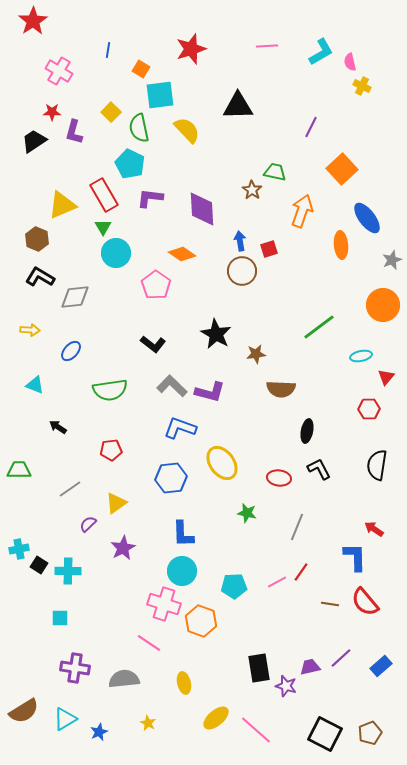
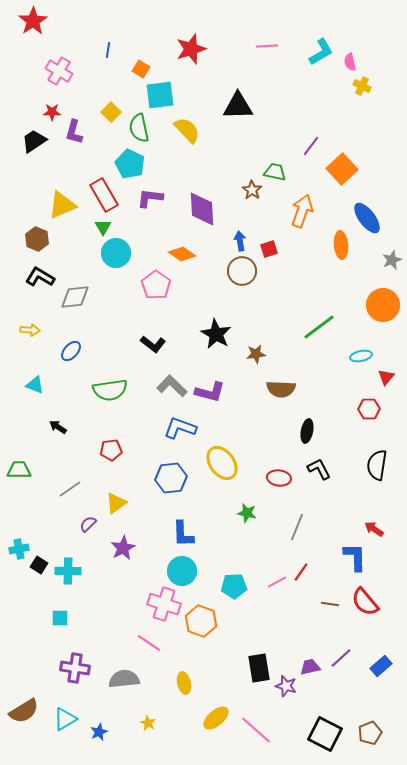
purple line at (311, 127): moved 19 px down; rotated 10 degrees clockwise
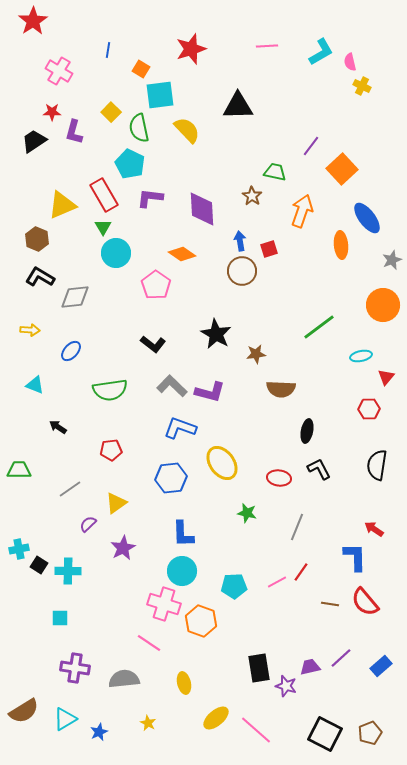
brown star at (252, 190): moved 6 px down
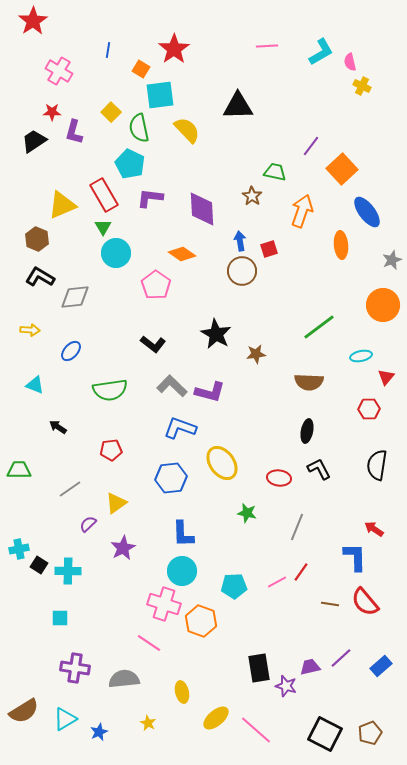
red star at (191, 49): moved 17 px left; rotated 16 degrees counterclockwise
blue ellipse at (367, 218): moved 6 px up
brown semicircle at (281, 389): moved 28 px right, 7 px up
yellow ellipse at (184, 683): moved 2 px left, 9 px down
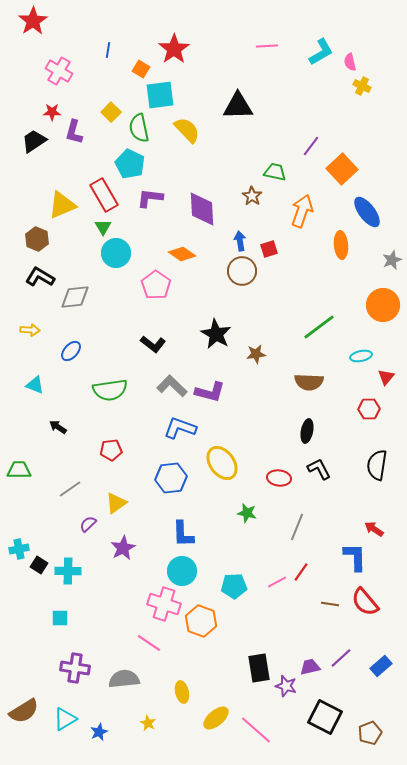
black square at (325, 734): moved 17 px up
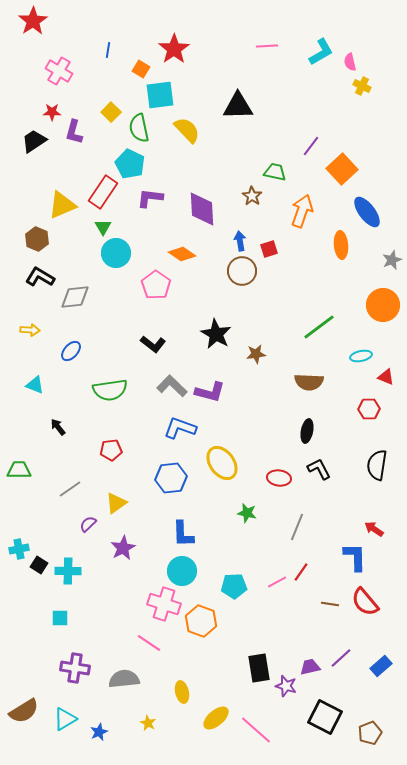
red rectangle at (104, 195): moved 1 px left, 3 px up; rotated 64 degrees clockwise
red triangle at (386, 377): rotated 48 degrees counterclockwise
black arrow at (58, 427): rotated 18 degrees clockwise
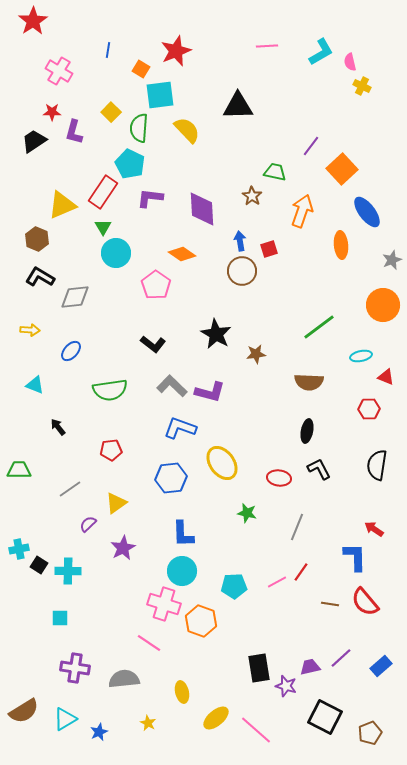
red star at (174, 49): moved 2 px right, 2 px down; rotated 12 degrees clockwise
green semicircle at (139, 128): rotated 16 degrees clockwise
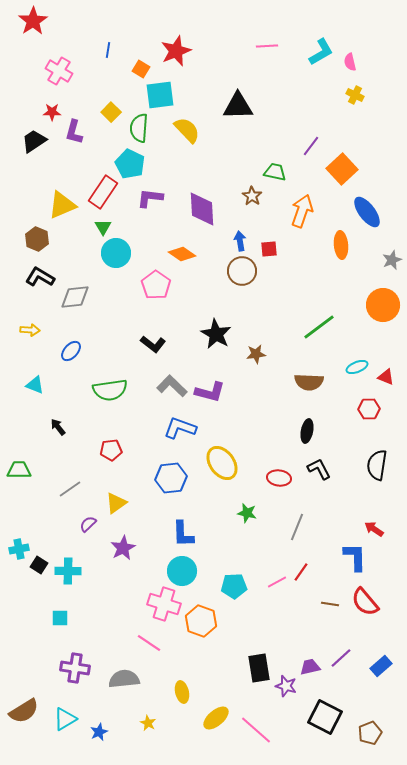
yellow cross at (362, 86): moved 7 px left, 9 px down
red square at (269, 249): rotated 12 degrees clockwise
cyan ellipse at (361, 356): moved 4 px left, 11 px down; rotated 10 degrees counterclockwise
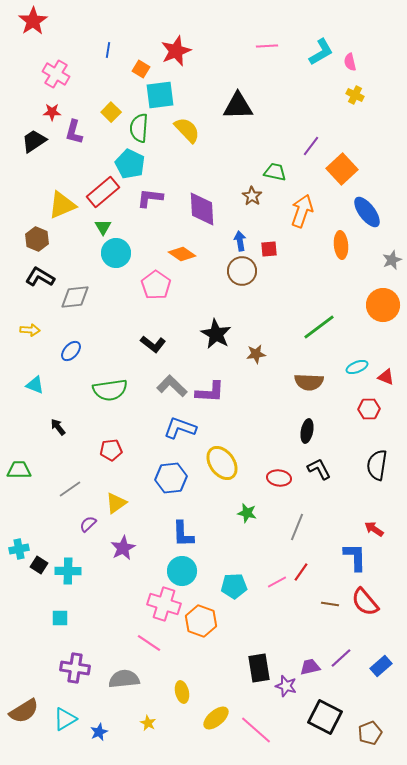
pink cross at (59, 71): moved 3 px left, 3 px down
red rectangle at (103, 192): rotated 16 degrees clockwise
purple L-shape at (210, 392): rotated 12 degrees counterclockwise
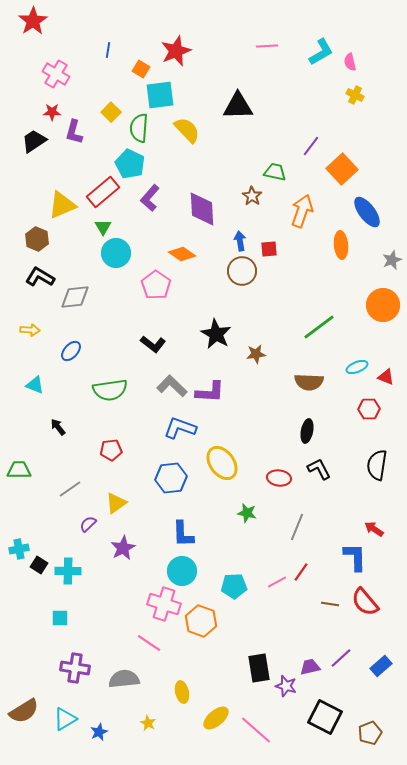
purple L-shape at (150, 198): rotated 56 degrees counterclockwise
